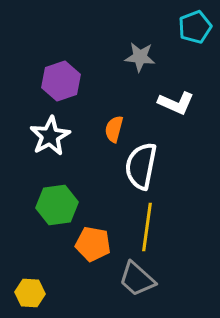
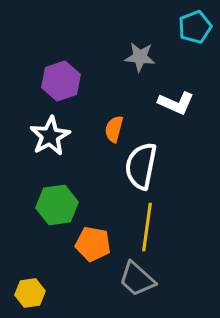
yellow hexagon: rotated 12 degrees counterclockwise
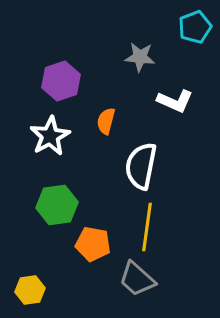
white L-shape: moved 1 px left, 2 px up
orange semicircle: moved 8 px left, 8 px up
yellow hexagon: moved 3 px up
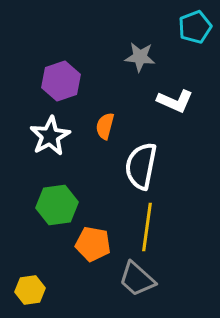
orange semicircle: moved 1 px left, 5 px down
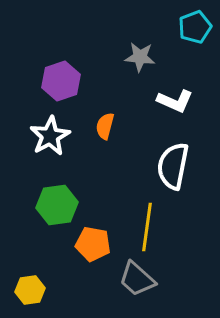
white semicircle: moved 32 px right
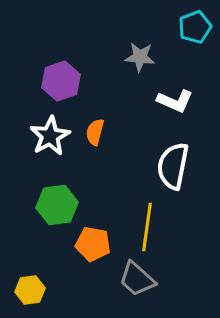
orange semicircle: moved 10 px left, 6 px down
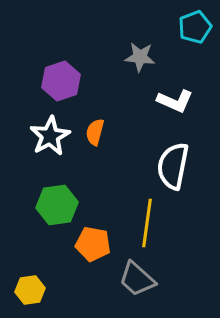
yellow line: moved 4 px up
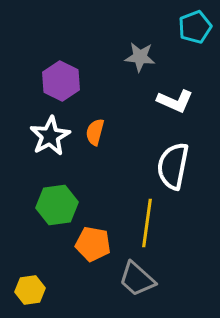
purple hexagon: rotated 15 degrees counterclockwise
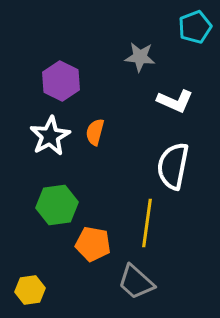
gray trapezoid: moved 1 px left, 3 px down
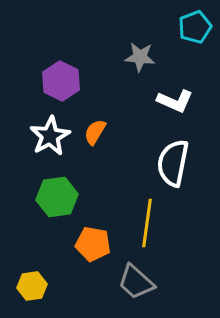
orange semicircle: rotated 16 degrees clockwise
white semicircle: moved 3 px up
green hexagon: moved 8 px up
yellow hexagon: moved 2 px right, 4 px up
